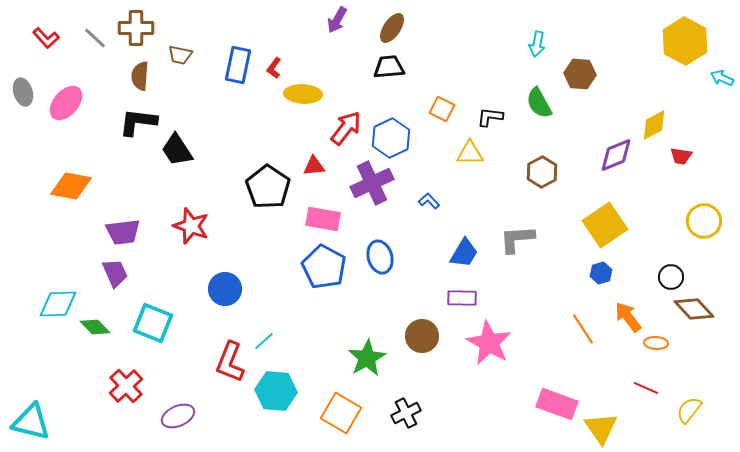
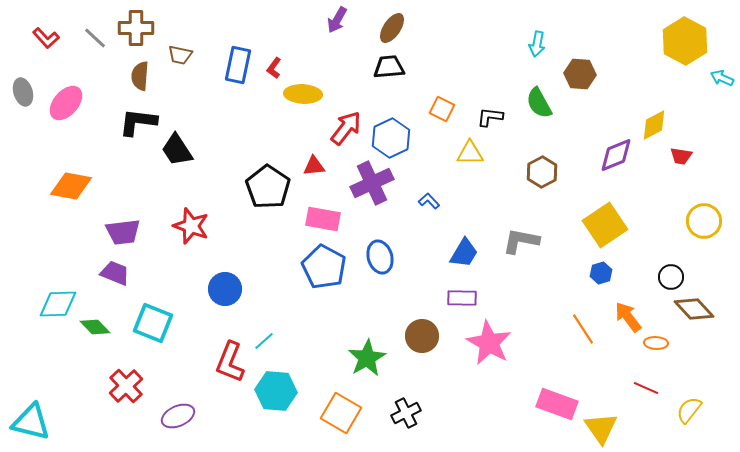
gray L-shape at (517, 239): moved 4 px right, 2 px down; rotated 15 degrees clockwise
purple trapezoid at (115, 273): rotated 44 degrees counterclockwise
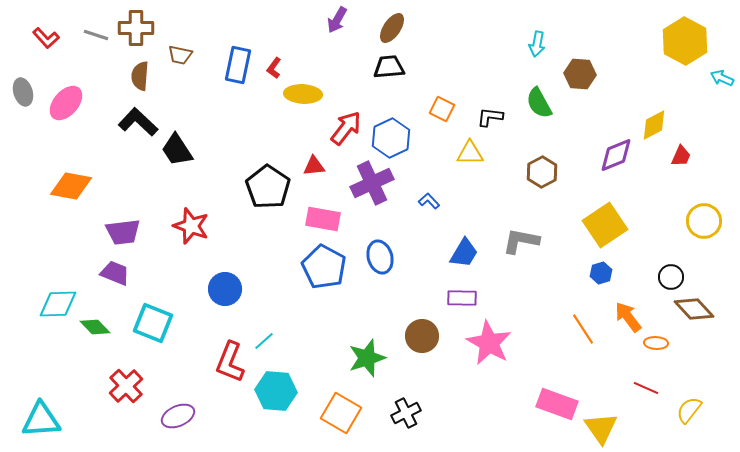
gray line at (95, 38): moved 1 px right, 3 px up; rotated 25 degrees counterclockwise
black L-shape at (138, 122): rotated 36 degrees clockwise
red trapezoid at (681, 156): rotated 75 degrees counterclockwise
green star at (367, 358): rotated 12 degrees clockwise
cyan triangle at (31, 422): moved 10 px right, 2 px up; rotated 18 degrees counterclockwise
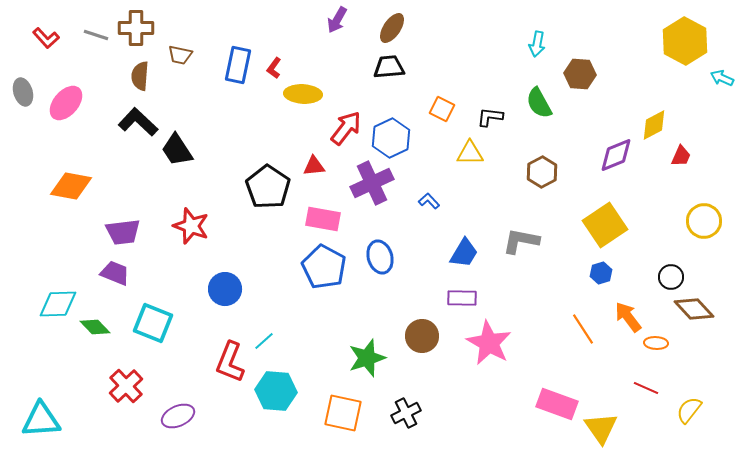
orange square at (341, 413): moved 2 px right; rotated 18 degrees counterclockwise
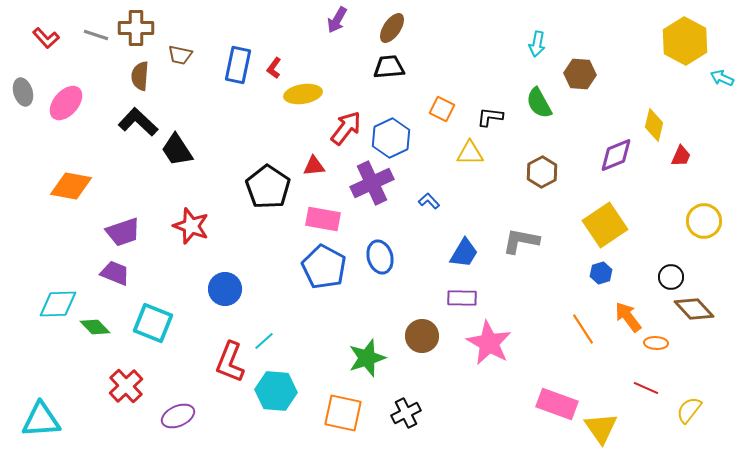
yellow ellipse at (303, 94): rotated 12 degrees counterclockwise
yellow diamond at (654, 125): rotated 48 degrees counterclockwise
purple trapezoid at (123, 232): rotated 12 degrees counterclockwise
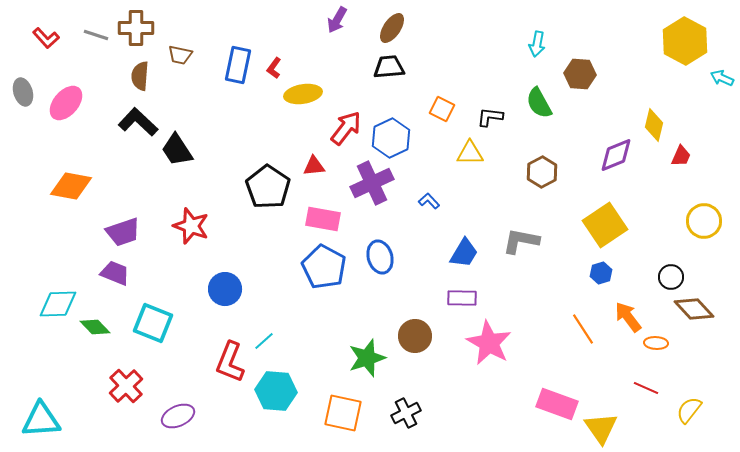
brown circle at (422, 336): moved 7 px left
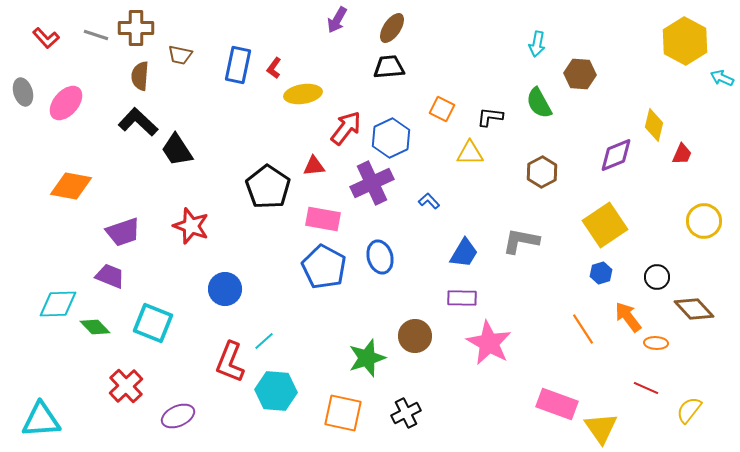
red trapezoid at (681, 156): moved 1 px right, 2 px up
purple trapezoid at (115, 273): moved 5 px left, 3 px down
black circle at (671, 277): moved 14 px left
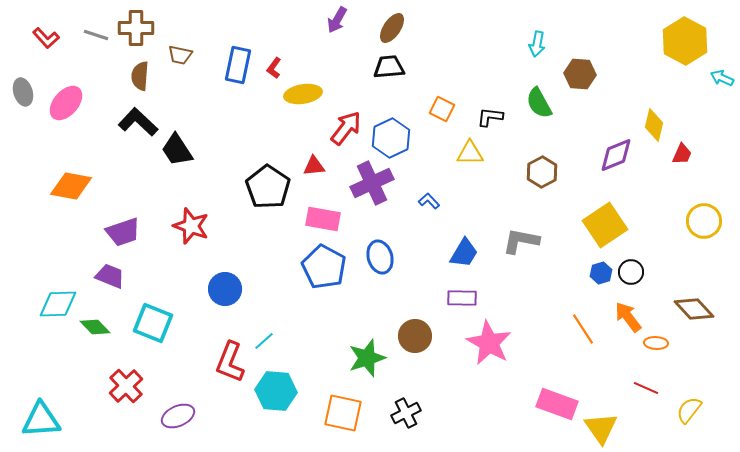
black circle at (657, 277): moved 26 px left, 5 px up
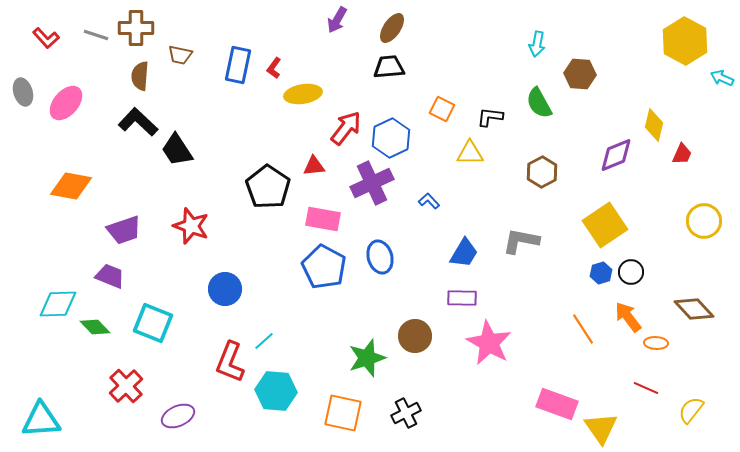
purple trapezoid at (123, 232): moved 1 px right, 2 px up
yellow semicircle at (689, 410): moved 2 px right
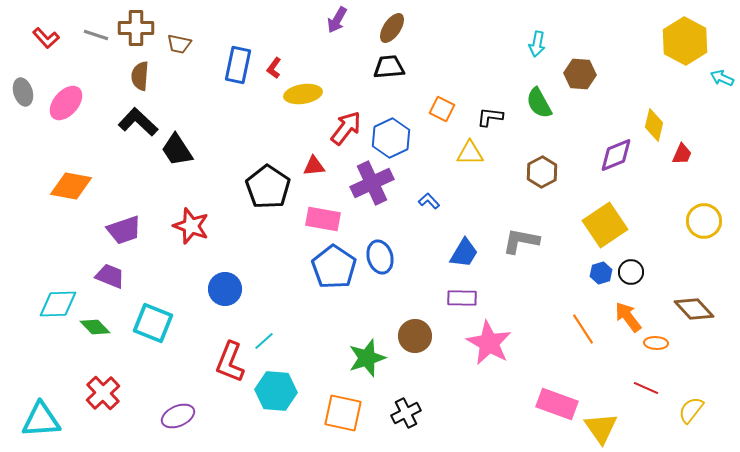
brown trapezoid at (180, 55): moved 1 px left, 11 px up
blue pentagon at (324, 267): moved 10 px right; rotated 6 degrees clockwise
red cross at (126, 386): moved 23 px left, 7 px down
